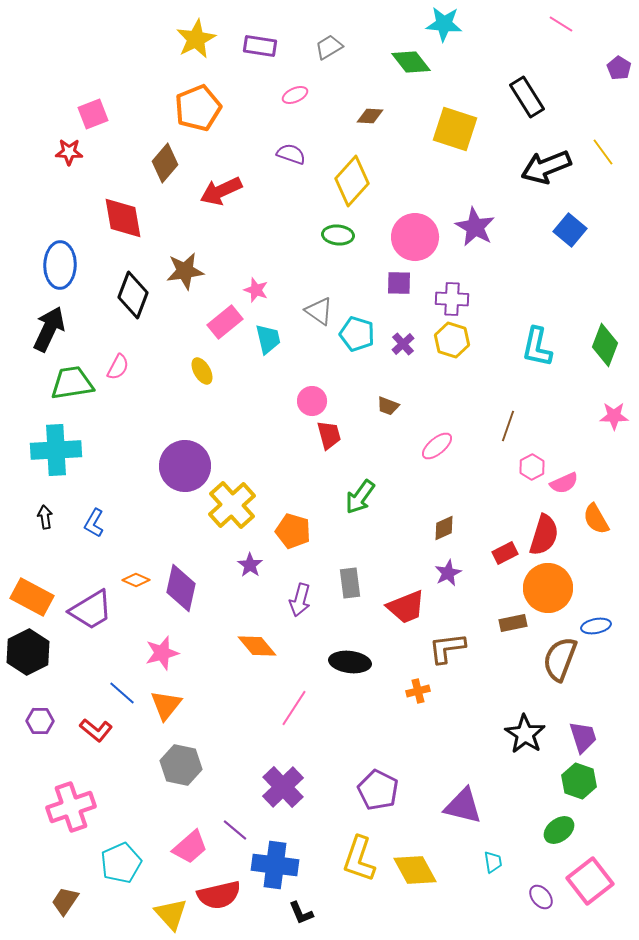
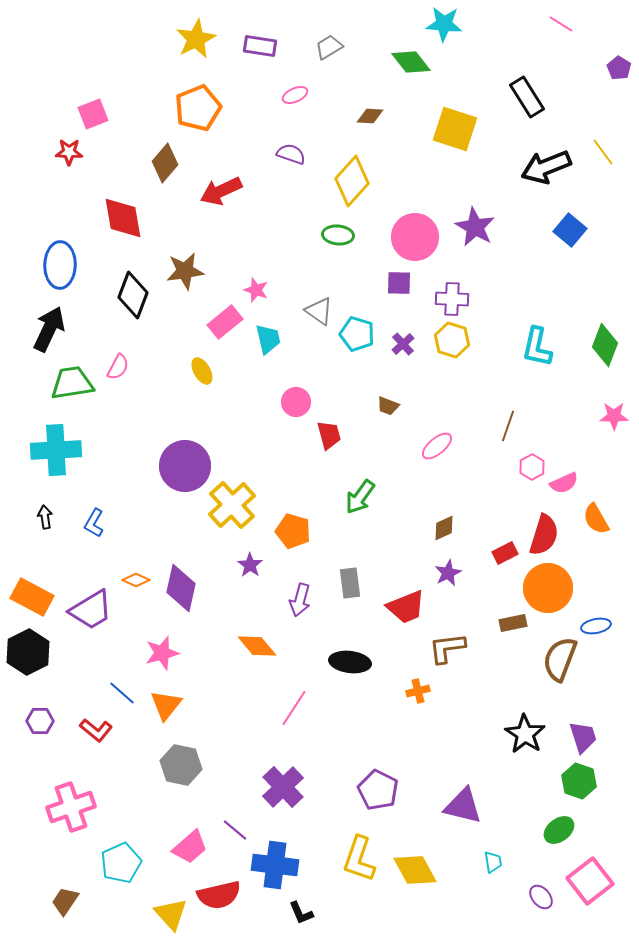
pink circle at (312, 401): moved 16 px left, 1 px down
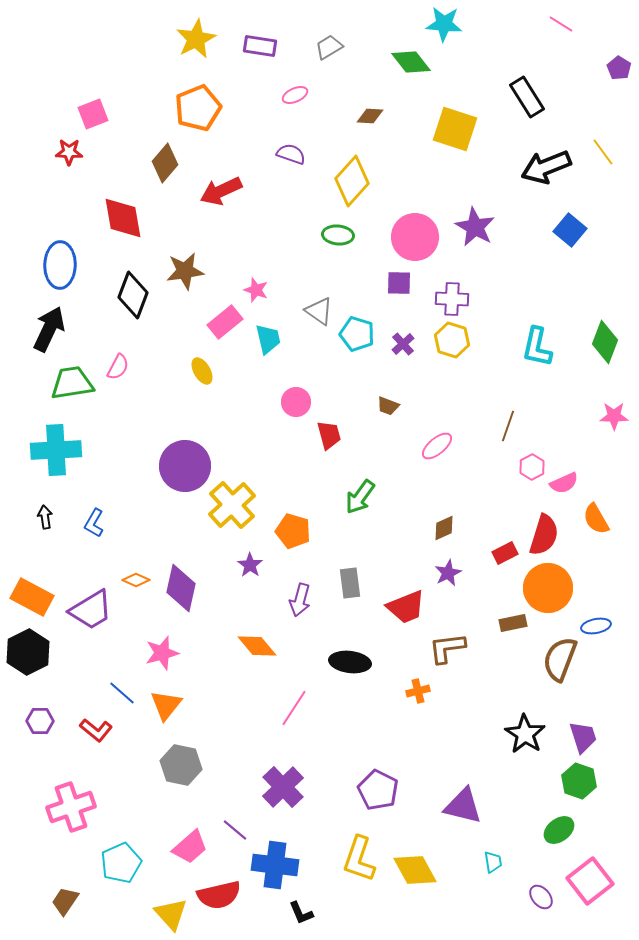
green diamond at (605, 345): moved 3 px up
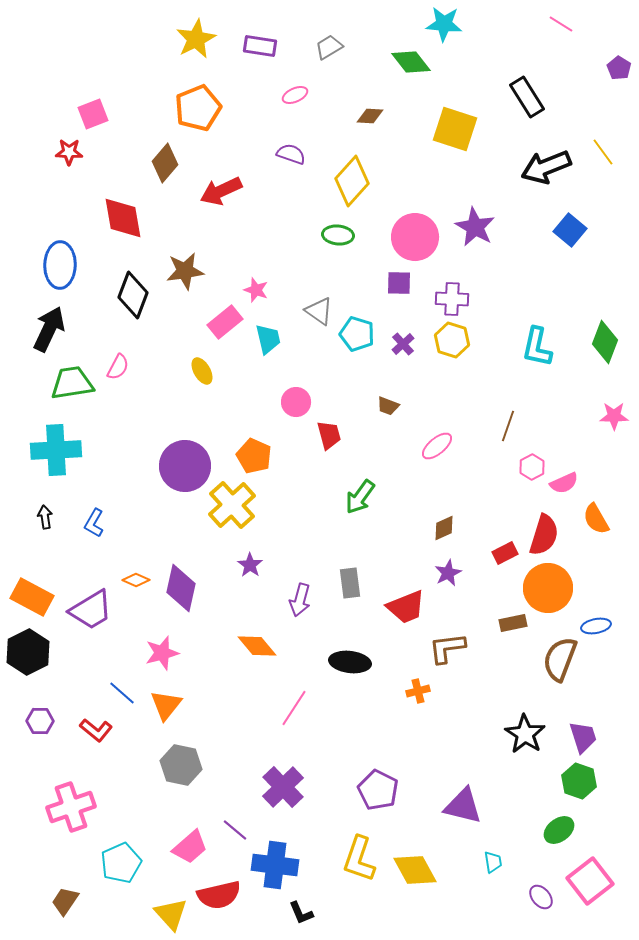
orange pentagon at (293, 531): moved 39 px left, 75 px up; rotated 8 degrees clockwise
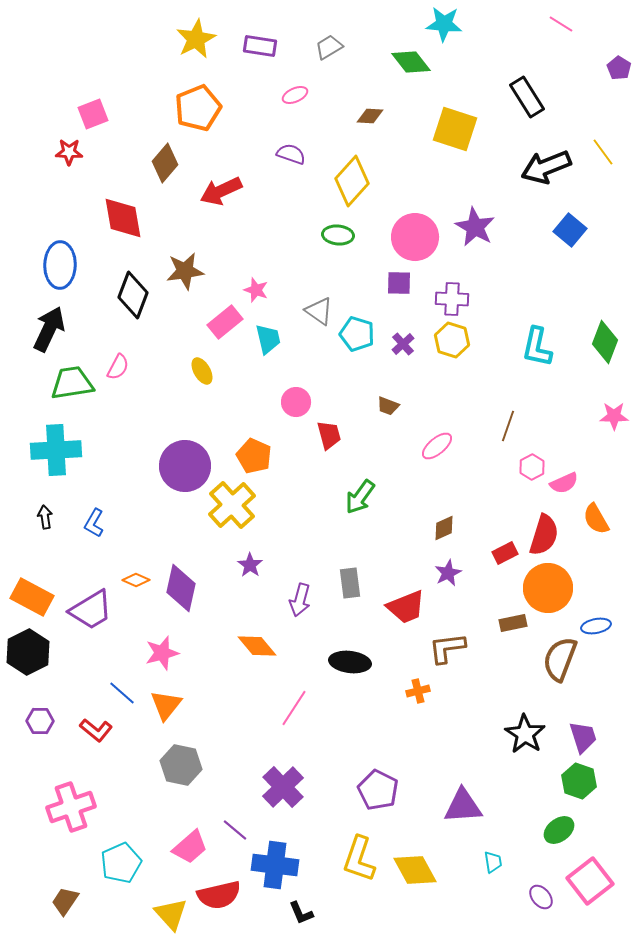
purple triangle at (463, 806): rotated 18 degrees counterclockwise
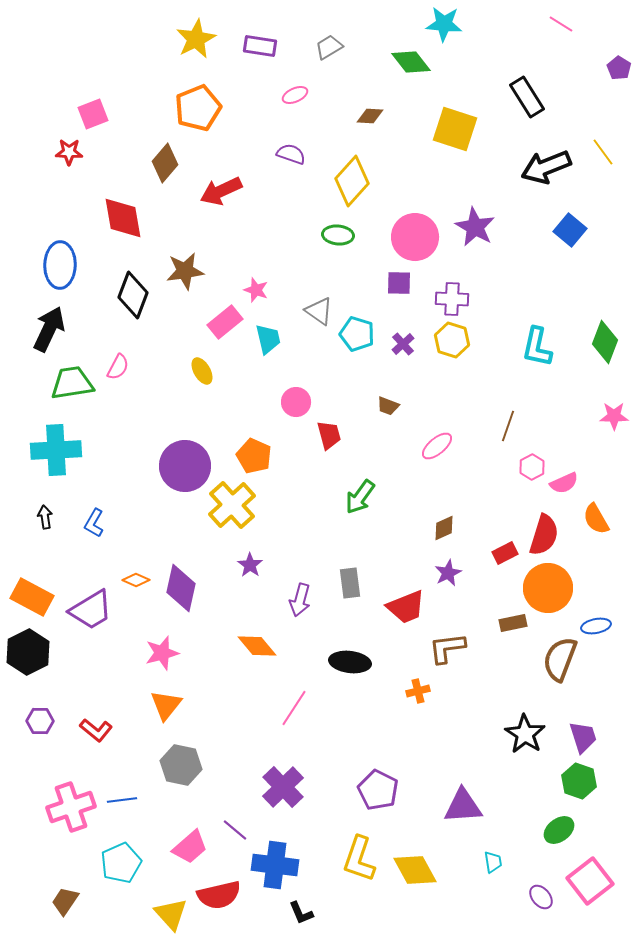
blue line at (122, 693): moved 107 px down; rotated 48 degrees counterclockwise
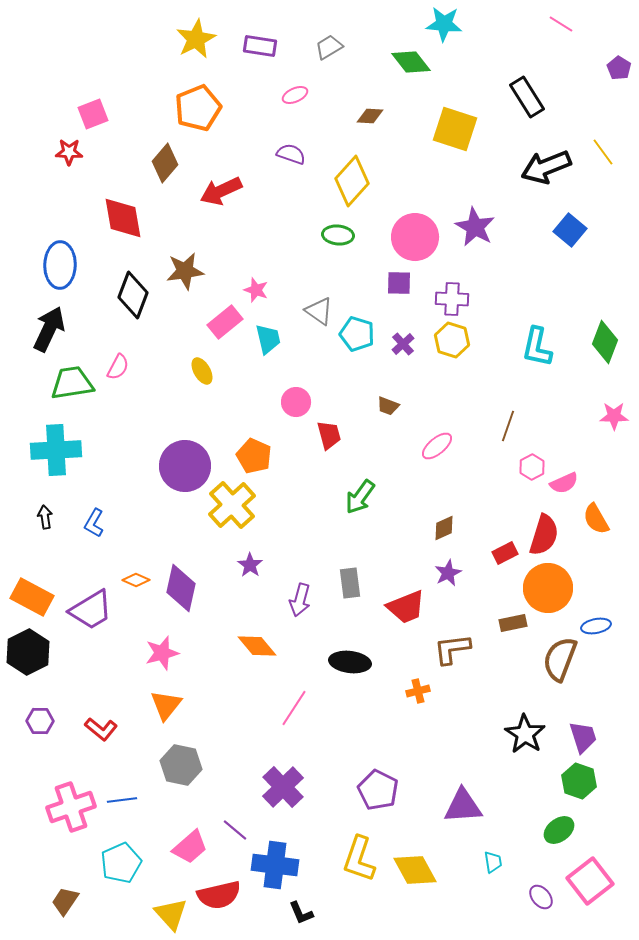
brown L-shape at (447, 648): moved 5 px right, 1 px down
red L-shape at (96, 730): moved 5 px right, 1 px up
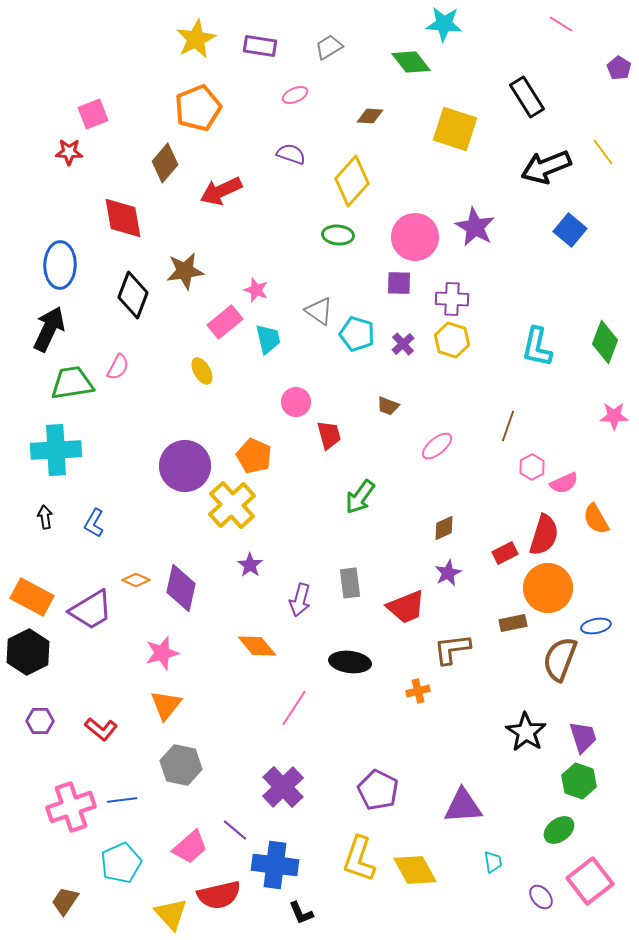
black star at (525, 734): moved 1 px right, 2 px up
